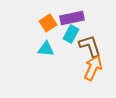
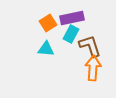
orange arrow: rotated 20 degrees counterclockwise
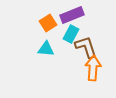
purple rectangle: moved 3 px up; rotated 10 degrees counterclockwise
brown L-shape: moved 4 px left, 1 px down
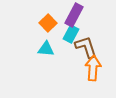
purple rectangle: moved 2 px right; rotated 40 degrees counterclockwise
orange square: rotated 12 degrees counterclockwise
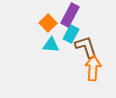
purple rectangle: moved 4 px left
cyan triangle: moved 5 px right, 4 px up
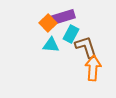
purple rectangle: moved 7 px left, 2 px down; rotated 45 degrees clockwise
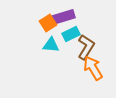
orange square: rotated 12 degrees clockwise
cyan rectangle: rotated 36 degrees clockwise
brown L-shape: rotated 50 degrees clockwise
orange arrow: rotated 35 degrees counterclockwise
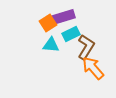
orange arrow: rotated 10 degrees counterclockwise
